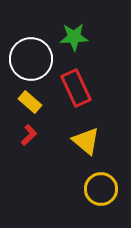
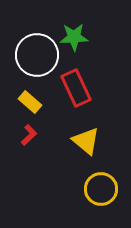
white circle: moved 6 px right, 4 px up
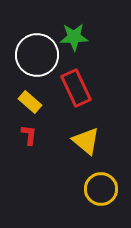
red L-shape: rotated 40 degrees counterclockwise
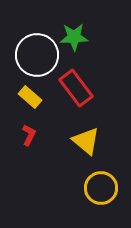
red rectangle: rotated 12 degrees counterclockwise
yellow rectangle: moved 5 px up
red L-shape: rotated 20 degrees clockwise
yellow circle: moved 1 px up
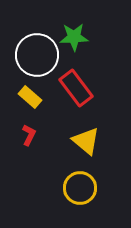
yellow circle: moved 21 px left
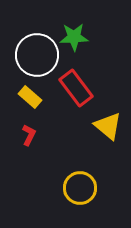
yellow triangle: moved 22 px right, 15 px up
